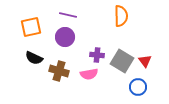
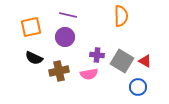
red triangle: rotated 24 degrees counterclockwise
brown cross: rotated 30 degrees counterclockwise
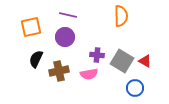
black semicircle: moved 2 px right, 1 px down; rotated 90 degrees clockwise
blue circle: moved 3 px left, 1 px down
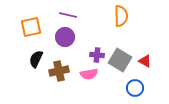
gray square: moved 2 px left, 1 px up
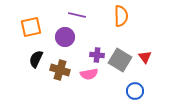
purple line: moved 9 px right
red triangle: moved 4 px up; rotated 24 degrees clockwise
brown cross: moved 1 px right, 1 px up; rotated 30 degrees clockwise
blue circle: moved 3 px down
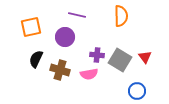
blue circle: moved 2 px right
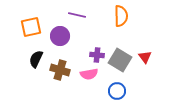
purple circle: moved 5 px left, 1 px up
blue circle: moved 20 px left
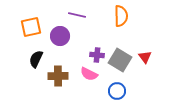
brown cross: moved 2 px left, 6 px down; rotated 18 degrees counterclockwise
pink semicircle: rotated 36 degrees clockwise
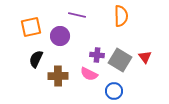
blue circle: moved 3 px left
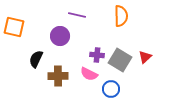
orange square: moved 17 px left; rotated 25 degrees clockwise
red triangle: rotated 24 degrees clockwise
blue circle: moved 3 px left, 2 px up
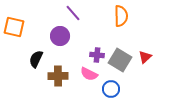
purple line: moved 4 px left, 2 px up; rotated 36 degrees clockwise
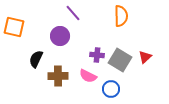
pink semicircle: moved 1 px left, 2 px down
